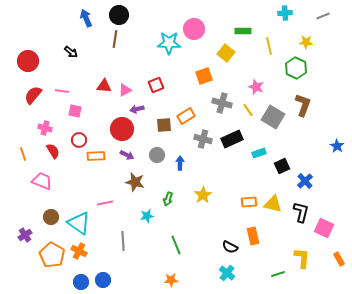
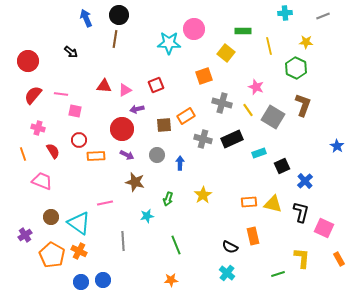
pink line at (62, 91): moved 1 px left, 3 px down
pink cross at (45, 128): moved 7 px left
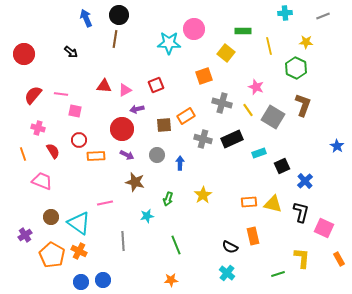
red circle at (28, 61): moved 4 px left, 7 px up
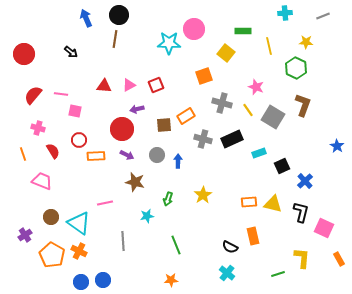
pink triangle at (125, 90): moved 4 px right, 5 px up
blue arrow at (180, 163): moved 2 px left, 2 px up
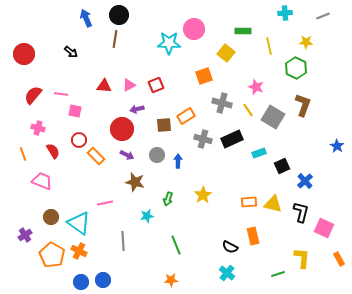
orange rectangle at (96, 156): rotated 48 degrees clockwise
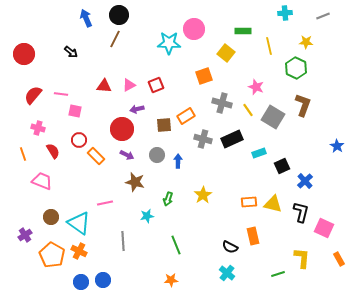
brown line at (115, 39): rotated 18 degrees clockwise
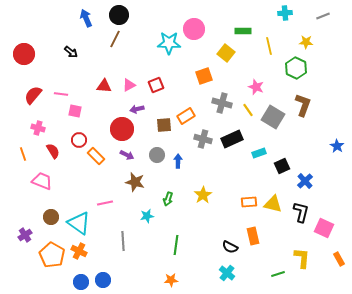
green line at (176, 245): rotated 30 degrees clockwise
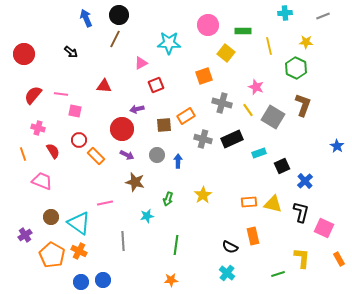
pink circle at (194, 29): moved 14 px right, 4 px up
pink triangle at (129, 85): moved 12 px right, 22 px up
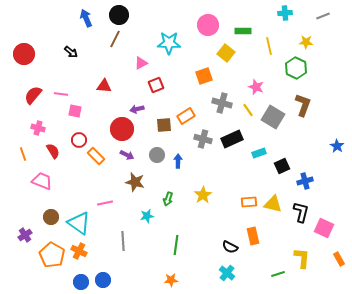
blue cross at (305, 181): rotated 28 degrees clockwise
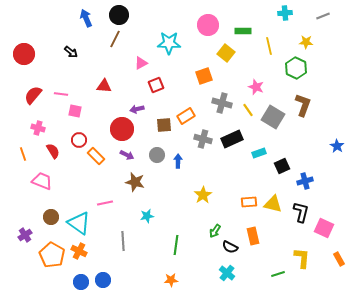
green arrow at (168, 199): moved 47 px right, 32 px down; rotated 16 degrees clockwise
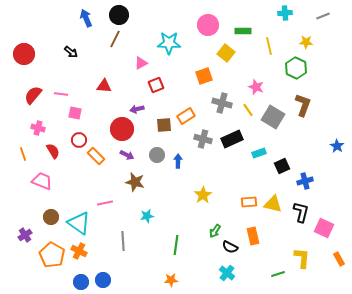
pink square at (75, 111): moved 2 px down
